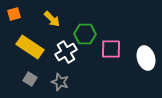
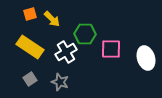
orange square: moved 16 px right
gray square: rotated 24 degrees clockwise
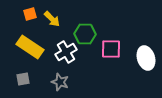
gray square: moved 7 px left; rotated 24 degrees clockwise
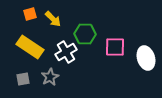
yellow arrow: moved 1 px right
pink square: moved 4 px right, 2 px up
gray star: moved 10 px left, 5 px up; rotated 24 degrees clockwise
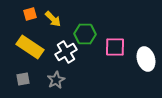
white ellipse: moved 1 px down
gray star: moved 6 px right, 3 px down
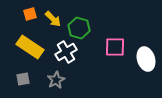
green hexagon: moved 6 px left, 6 px up; rotated 15 degrees clockwise
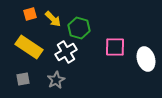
yellow rectangle: moved 1 px left
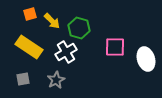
yellow arrow: moved 1 px left, 2 px down
